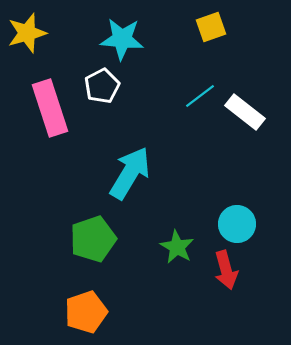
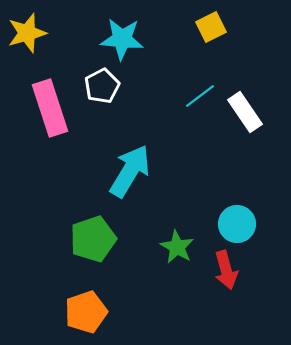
yellow square: rotated 8 degrees counterclockwise
white rectangle: rotated 18 degrees clockwise
cyan arrow: moved 2 px up
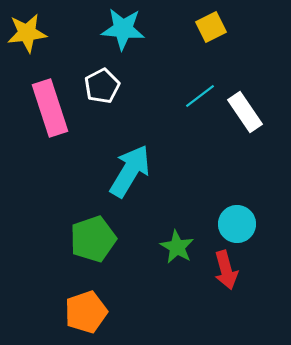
yellow star: rotated 9 degrees clockwise
cyan star: moved 1 px right, 10 px up
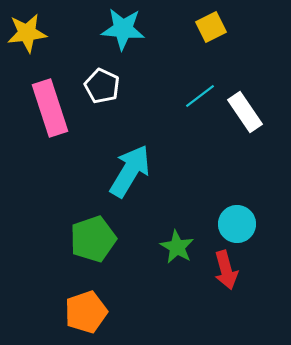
white pentagon: rotated 20 degrees counterclockwise
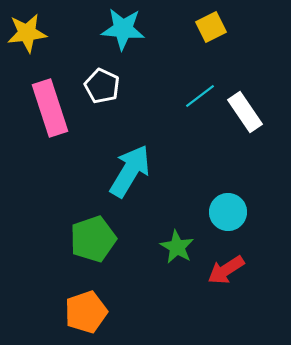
cyan circle: moved 9 px left, 12 px up
red arrow: rotated 72 degrees clockwise
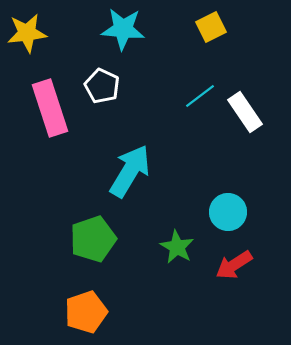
red arrow: moved 8 px right, 5 px up
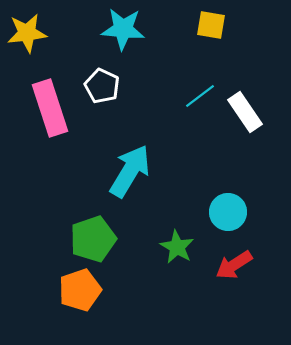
yellow square: moved 2 px up; rotated 36 degrees clockwise
orange pentagon: moved 6 px left, 22 px up
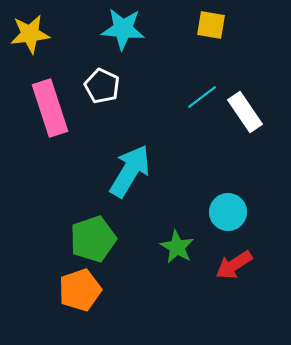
yellow star: moved 3 px right, 1 px down
cyan line: moved 2 px right, 1 px down
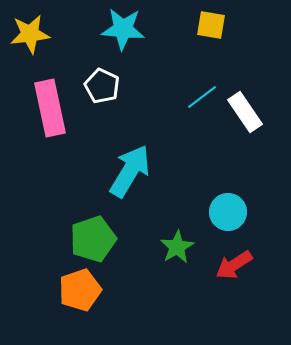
pink rectangle: rotated 6 degrees clockwise
green star: rotated 12 degrees clockwise
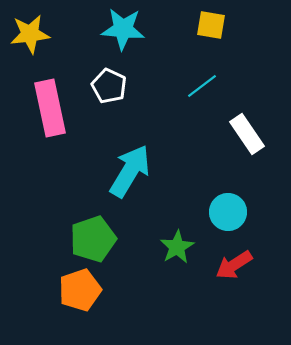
white pentagon: moved 7 px right
cyan line: moved 11 px up
white rectangle: moved 2 px right, 22 px down
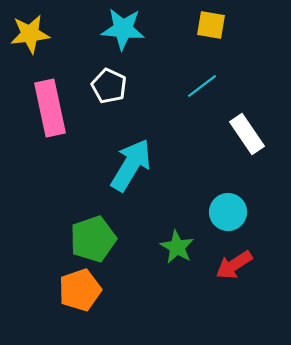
cyan arrow: moved 1 px right, 6 px up
green star: rotated 12 degrees counterclockwise
